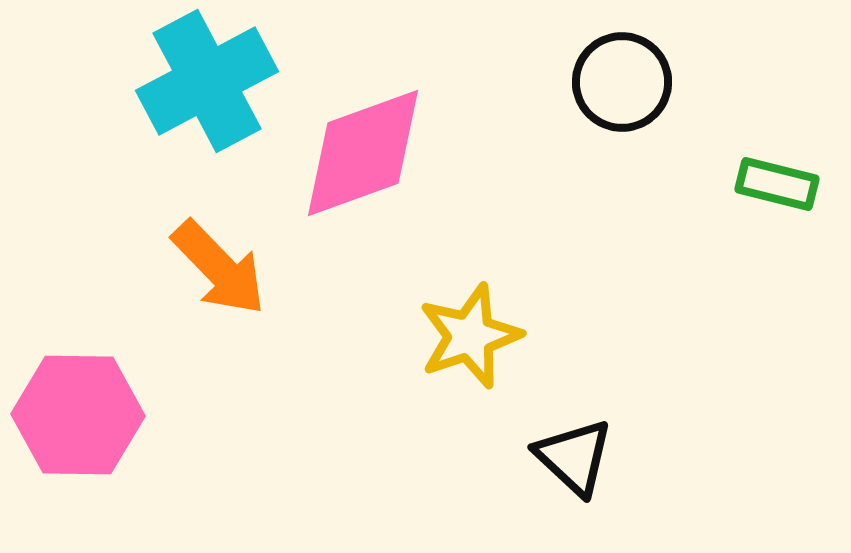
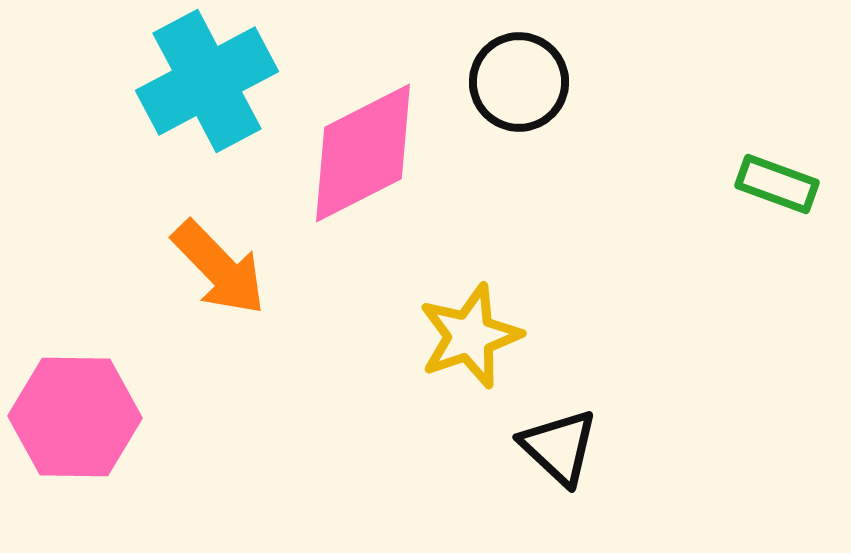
black circle: moved 103 px left
pink diamond: rotated 7 degrees counterclockwise
green rectangle: rotated 6 degrees clockwise
pink hexagon: moved 3 px left, 2 px down
black triangle: moved 15 px left, 10 px up
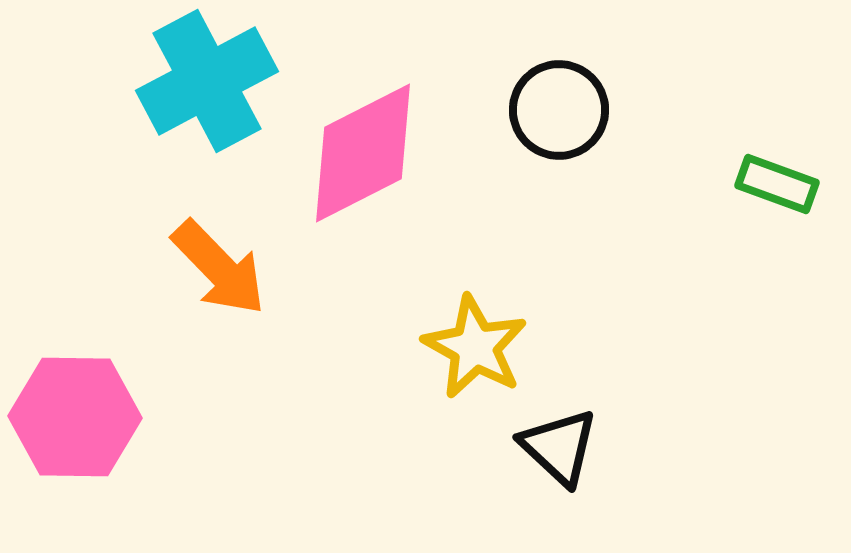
black circle: moved 40 px right, 28 px down
yellow star: moved 5 px right, 11 px down; rotated 24 degrees counterclockwise
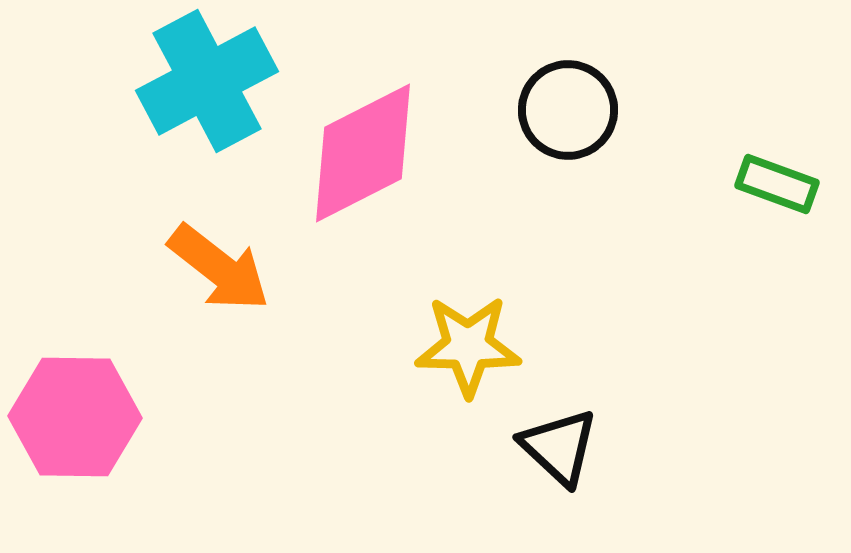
black circle: moved 9 px right
orange arrow: rotated 8 degrees counterclockwise
yellow star: moved 7 px left, 1 px up; rotated 28 degrees counterclockwise
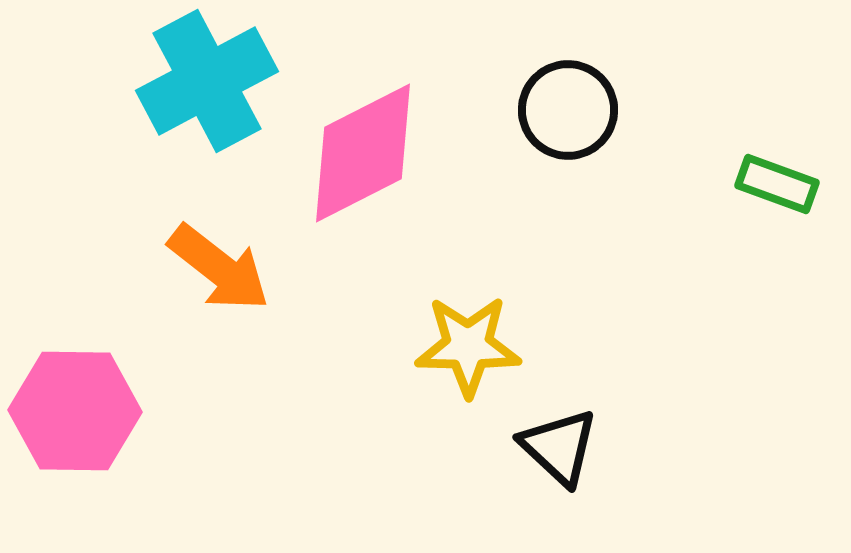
pink hexagon: moved 6 px up
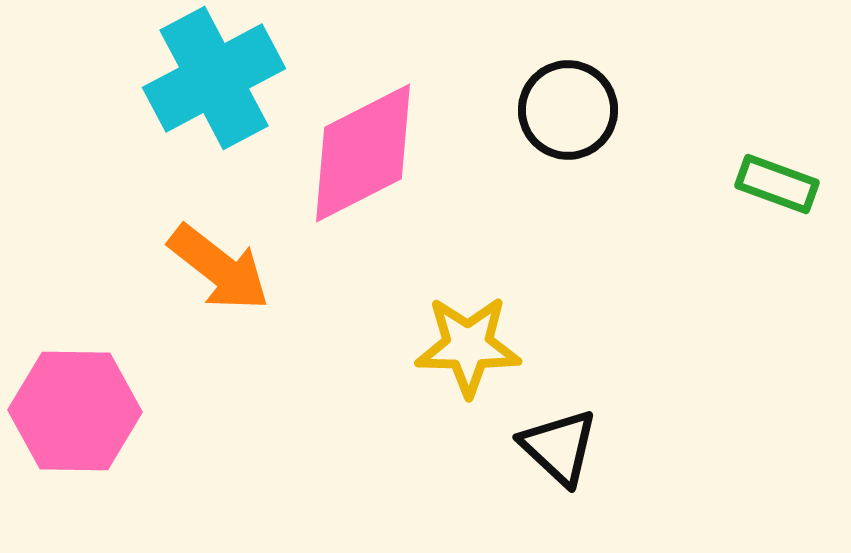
cyan cross: moved 7 px right, 3 px up
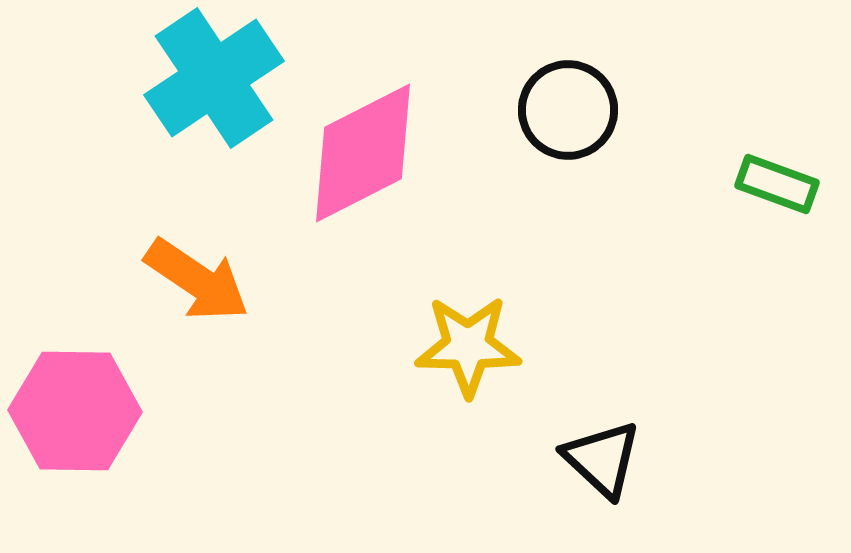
cyan cross: rotated 6 degrees counterclockwise
orange arrow: moved 22 px left, 12 px down; rotated 4 degrees counterclockwise
black triangle: moved 43 px right, 12 px down
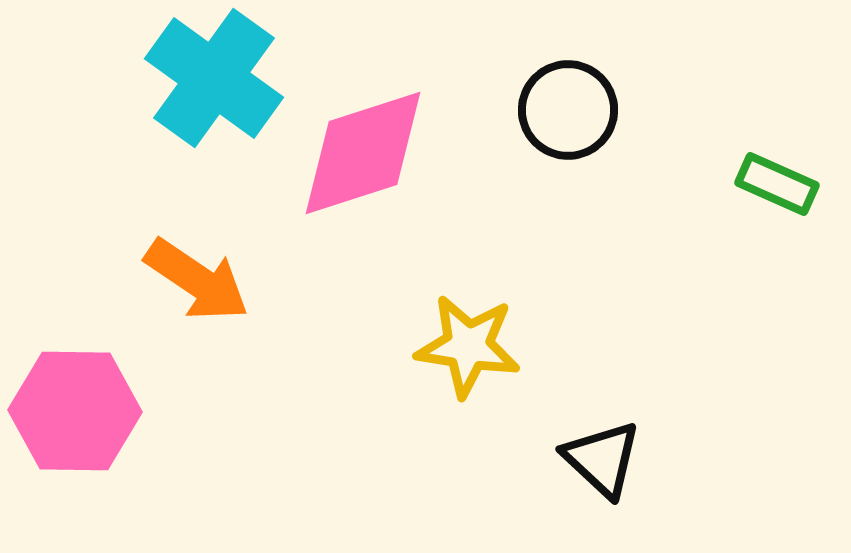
cyan cross: rotated 20 degrees counterclockwise
pink diamond: rotated 9 degrees clockwise
green rectangle: rotated 4 degrees clockwise
yellow star: rotated 8 degrees clockwise
